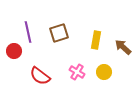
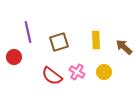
brown square: moved 9 px down
yellow rectangle: rotated 12 degrees counterclockwise
brown arrow: moved 1 px right
red circle: moved 6 px down
red semicircle: moved 12 px right
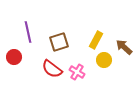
yellow rectangle: rotated 30 degrees clockwise
yellow circle: moved 12 px up
red semicircle: moved 7 px up
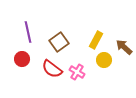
brown square: rotated 18 degrees counterclockwise
red circle: moved 8 px right, 2 px down
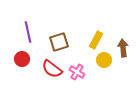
brown square: rotated 18 degrees clockwise
brown arrow: moved 1 px left, 1 px down; rotated 42 degrees clockwise
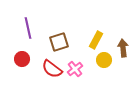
purple line: moved 4 px up
pink cross: moved 2 px left, 3 px up; rotated 21 degrees clockwise
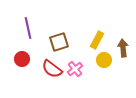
yellow rectangle: moved 1 px right
